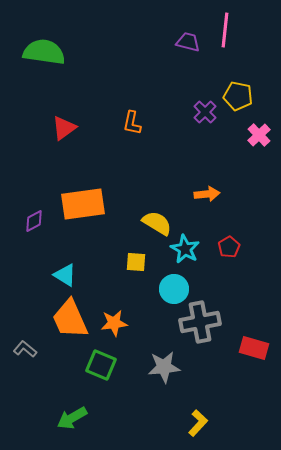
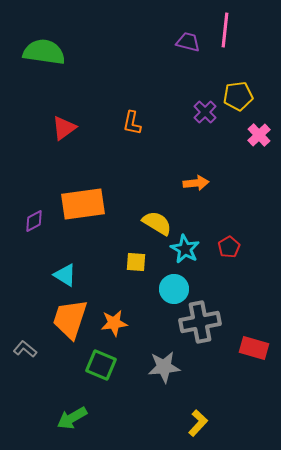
yellow pentagon: rotated 20 degrees counterclockwise
orange arrow: moved 11 px left, 11 px up
orange trapezoid: rotated 42 degrees clockwise
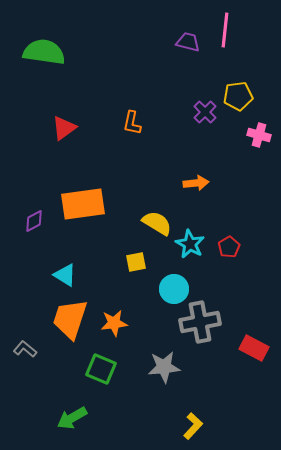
pink cross: rotated 30 degrees counterclockwise
cyan star: moved 5 px right, 5 px up
yellow square: rotated 15 degrees counterclockwise
red rectangle: rotated 12 degrees clockwise
green square: moved 4 px down
yellow L-shape: moved 5 px left, 3 px down
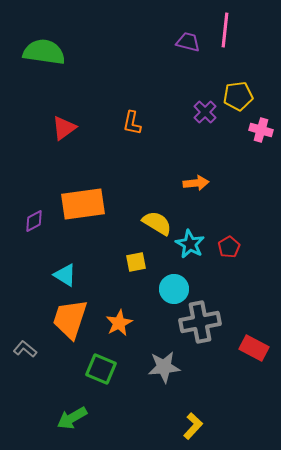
pink cross: moved 2 px right, 5 px up
orange star: moved 5 px right; rotated 20 degrees counterclockwise
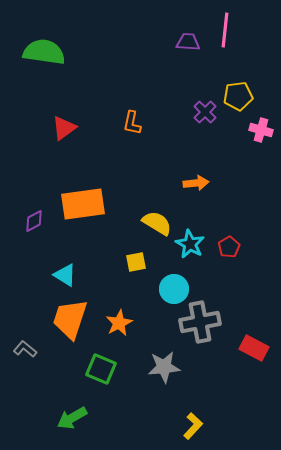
purple trapezoid: rotated 10 degrees counterclockwise
